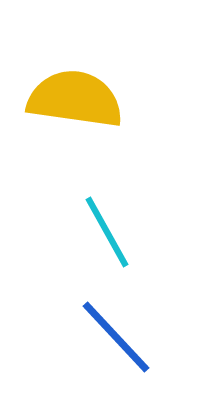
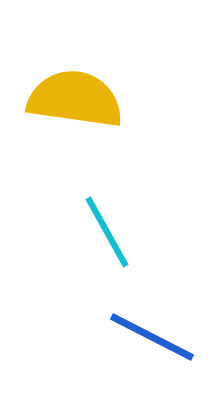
blue line: moved 36 px right; rotated 20 degrees counterclockwise
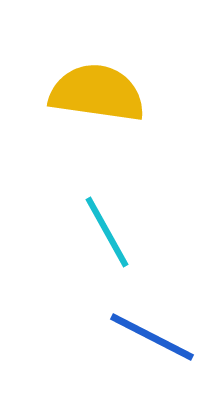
yellow semicircle: moved 22 px right, 6 px up
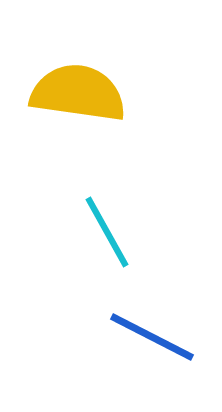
yellow semicircle: moved 19 px left
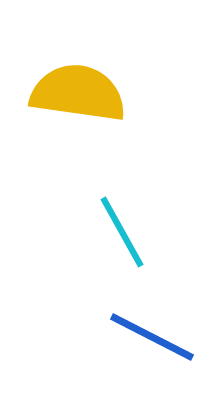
cyan line: moved 15 px right
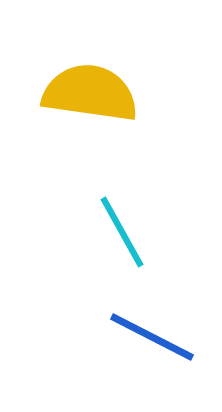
yellow semicircle: moved 12 px right
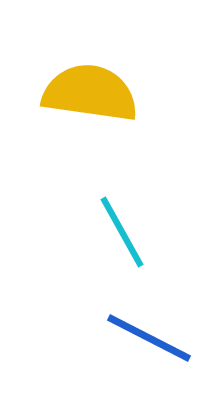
blue line: moved 3 px left, 1 px down
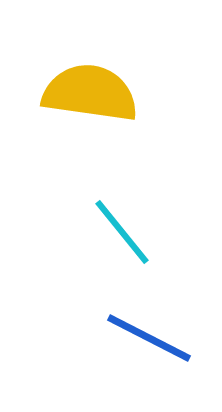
cyan line: rotated 10 degrees counterclockwise
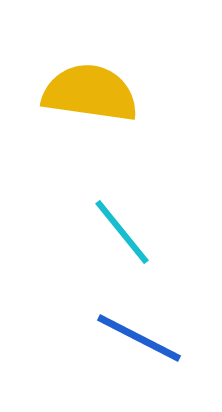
blue line: moved 10 px left
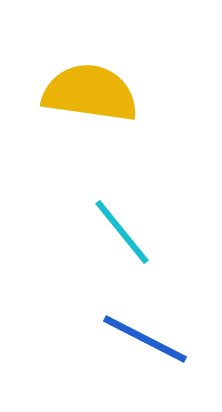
blue line: moved 6 px right, 1 px down
